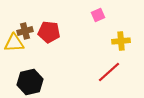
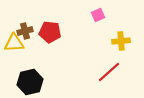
red pentagon: moved 1 px right
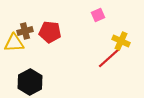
yellow cross: rotated 30 degrees clockwise
red line: moved 14 px up
black hexagon: rotated 15 degrees counterclockwise
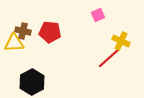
brown cross: moved 2 px left; rotated 28 degrees clockwise
black hexagon: moved 2 px right
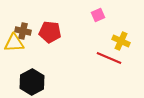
red line: rotated 65 degrees clockwise
